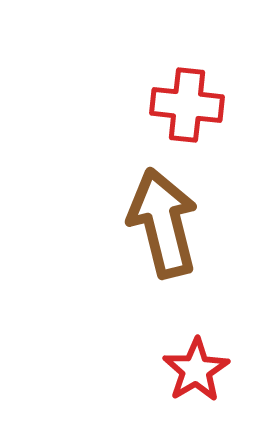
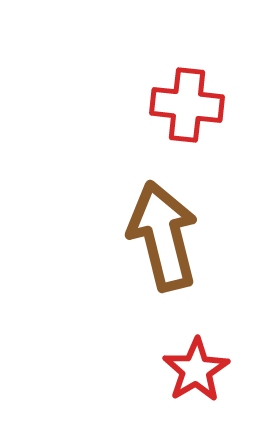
brown arrow: moved 13 px down
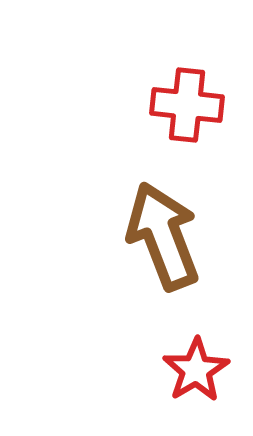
brown arrow: rotated 7 degrees counterclockwise
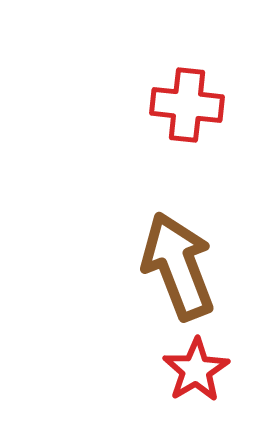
brown arrow: moved 15 px right, 30 px down
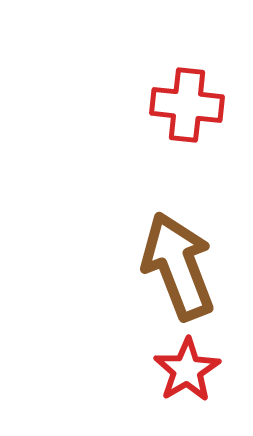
red star: moved 9 px left
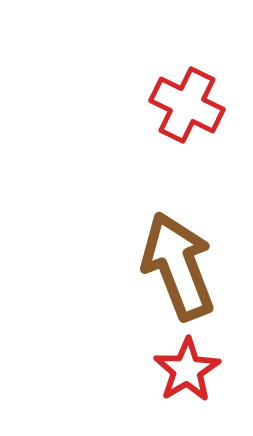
red cross: rotated 20 degrees clockwise
